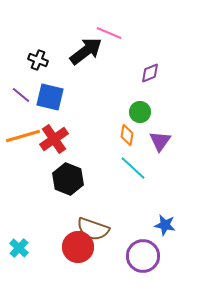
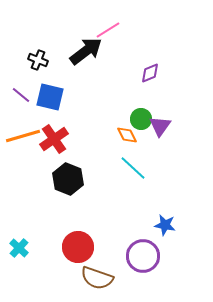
pink line: moved 1 px left, 3 px up; rotated 55 degrees counterclockwise
green circle: moved 1 px right, 7 px down
orange diamond: rotated 35 degrees counterclockwise
purple triangle: moved 15 px up
brown semicircle: moved 4 px right, 49 px down
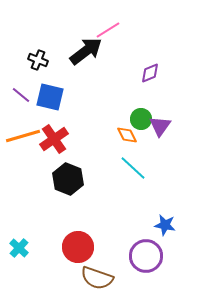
purple circle: moved 3 px right
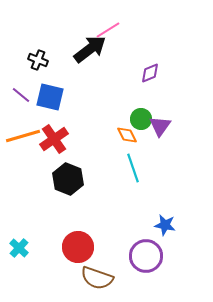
black arrow: moved 4 px right, 2 px up
cyan line: rotated 28 degrees clockwise
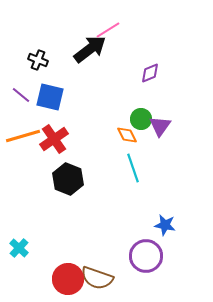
red circle: moved 10 px left, 32 px down
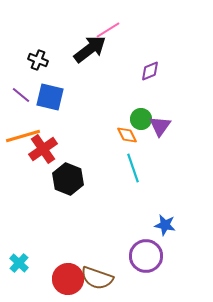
purple diamond: moved 2 px up
red cross: moved 11 px left, 10 px down
cyan cross: moved 15 px down
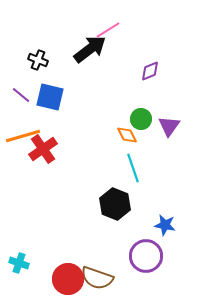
purple triangle: moved 9 px right
black hexagon: moved 47 px right, 25 px down
cyan cross: rotated 24 degrees counterclockwise
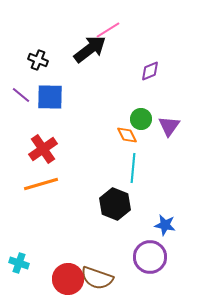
blue square: rotated 12 degrees counterclockwise
orange line: moved 18 px right, 48 px down
cyan line: rotated 24 degrees clockwise
purple circle: moved 4 px right, 1 px down
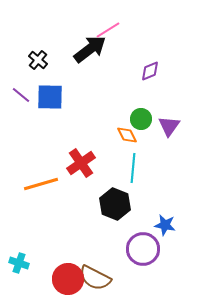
black cross: rotated 18 degrees clockwise
red cross: moved 38 px right, 14 px down
purple circle: moved 7 px left, 8 px up
brown semicircle: moved 2 px left; rotated 8 degrees clockwise
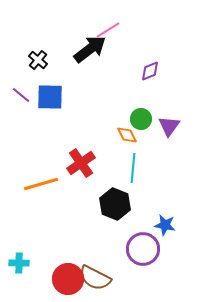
cyan cross: rotated 18 degrees counterclockwise
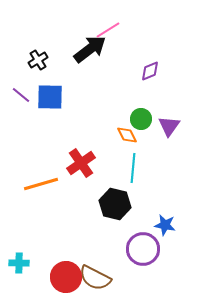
black cross: rotated 18 degrees clockwise
black hexagon: rotated 8 degrees counterclockwise
red circle: moved 2 px left, 2 px up
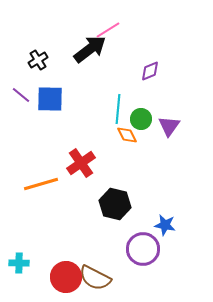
blue square: moved 2 px down
cyan line: moved 15 px left, 59 px up
